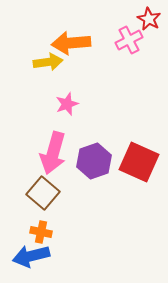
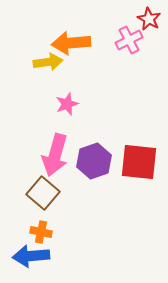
pink arrow: moved 2 px right, 2 px down
red square: rotated 18 degrees counterclockwise
blue arrow: rotated 9 degrees clockwise
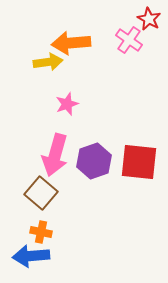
pink cross: rotated 28 degrees counterclockwise
brown square: moved 2 px left
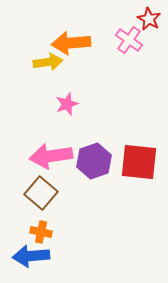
pink arrow: moved 4 px left, 1 px down; rotated 66 degrees clockwise
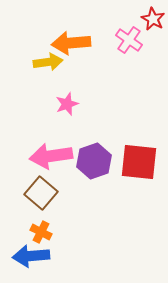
red star: moved 4 px right
orange cross: rotated 15 degrees clockwise
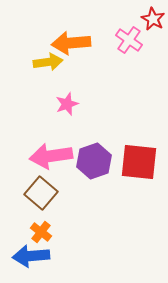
orange cross: rotated 10 degrees clockwise
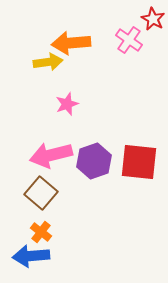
pink arrow: moved 1 px up; rotated 6 degrees counterclockwise
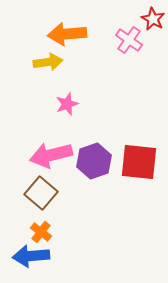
orange arrow: moved 4 px left, 9 px up
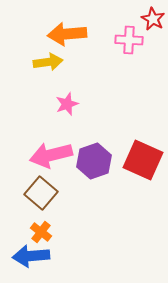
pink cross: rotated 32 degrees counterclockwise
red square: moved 4 px right, 2 px up; rotated 18 degrees clockwise
